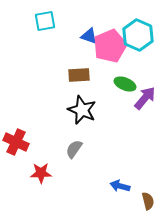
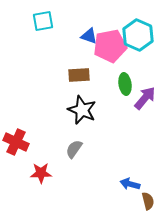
cyan square: moved 2 px left
pink pentagon: rotated 12 degrees clockwise
green ellipse: rotated 60 degrees clockwise
blue arrow: moved 10 px right, 2 px up
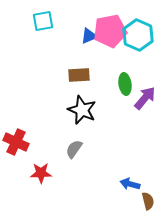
blue triangle: rotated 42 degrees counterclockwise
pink pentagon: moved 15 px up
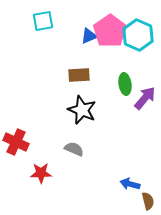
pink pentagon: rotated 24 degrees counterclockwise
gray semicircle: rotated 78 degrees clockwise
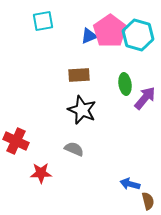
cyan hexagon: rotated 8 degrees counterclockwise
red cross: moved 1 px up
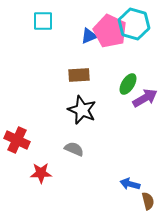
cyan square: rotated 10 degrees clockwise
pink pentagon: rotated 12 degrees counterclockwise
cyan hexagon: moved 4 px left, 11 px up
green ellipse: moved 3 px right; rotated 40 degrees clockwise
purple arrow: rotated 20 degrees clockwise
red cross: moved 1 px right, 1 px up
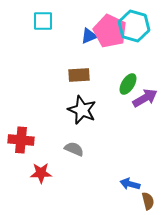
cyan hexagon: moved 2 px down
red cross: moved 4 px right; rotated 20 degrees counterclockwise
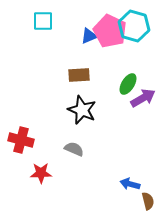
purple arrow: moved 2 px left
red cross: rotated 10 degrees clockwise
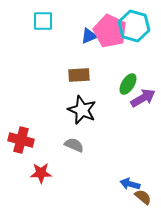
gray semicircle: moved 4 px up
brown semicircle: moved 5 px left, 4 px up; rotated 36 degrees counterclockwise
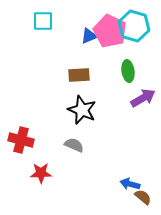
green ellipse: moved 13 px up; rotated 40 degrees counterclockwise
